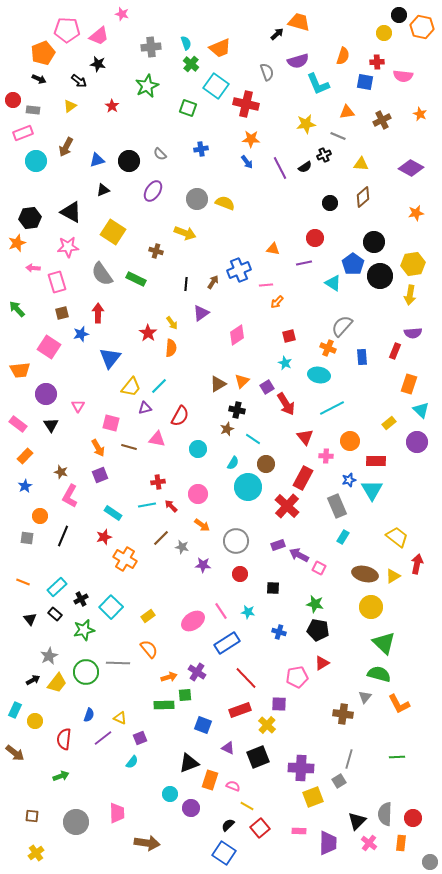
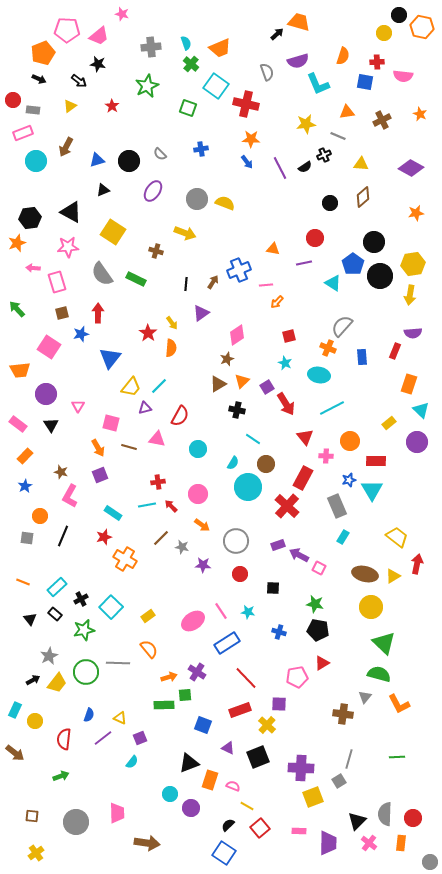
brown star at (227, 429): moved 70 px up
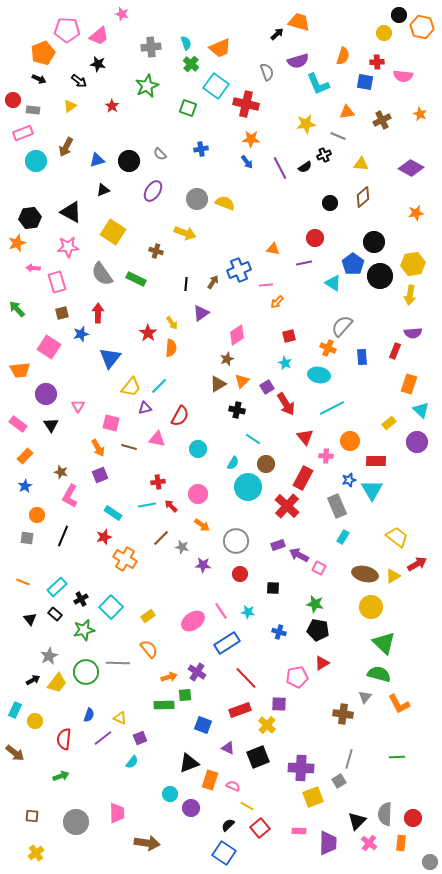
orange circle at (40, 516): moved 3 px left, 1 px up
red arrow at (417, 564): rotated 48 degrees clockwise
